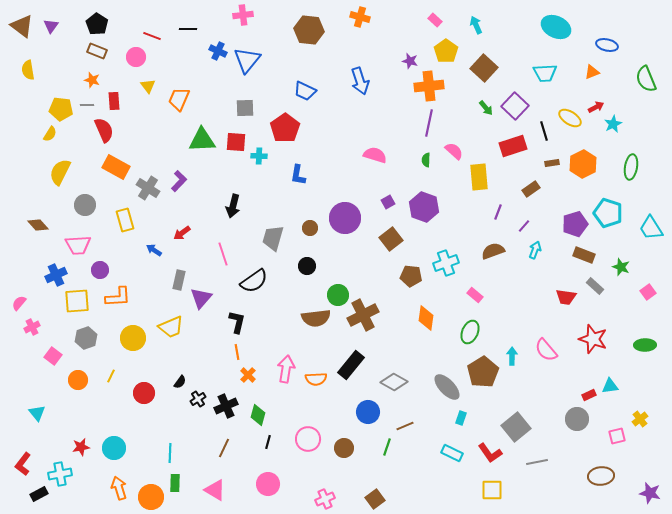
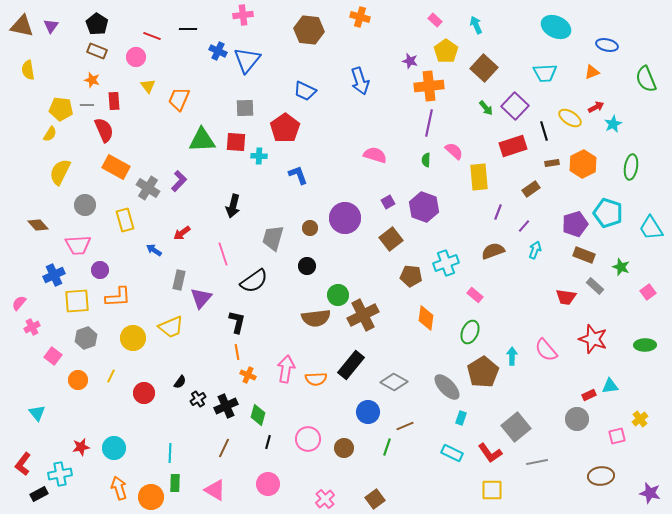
brown triangle at (22, 26): rotated 25 degrees counterclockwise
blue L-shape at (298, 175): rotated 150 degrees clockwise
blue cross at (56, 275): moved 2 px left
orange cross at (248, 375): rotated 21 degrees counterclockwise
pink cross at (325, 499): rotated 18 degrees counterclockwise
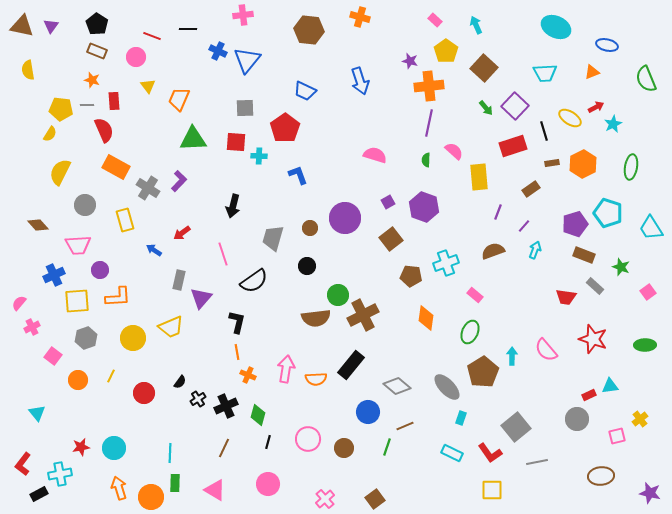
green triangle at (202, 140): moved 9 px left, 1 px up
gray diamond at (394, 382): moved 3 px right, 4 px down; rotated 12 degrees clockwise
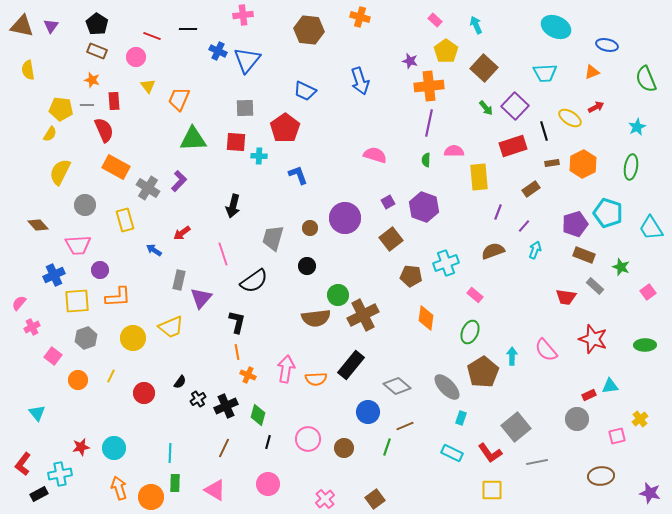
cyan star at (613, 124): moved 24 px right, 3 px down
pink semicircle at (454, 151): rotated 42 degrees counterclockwise
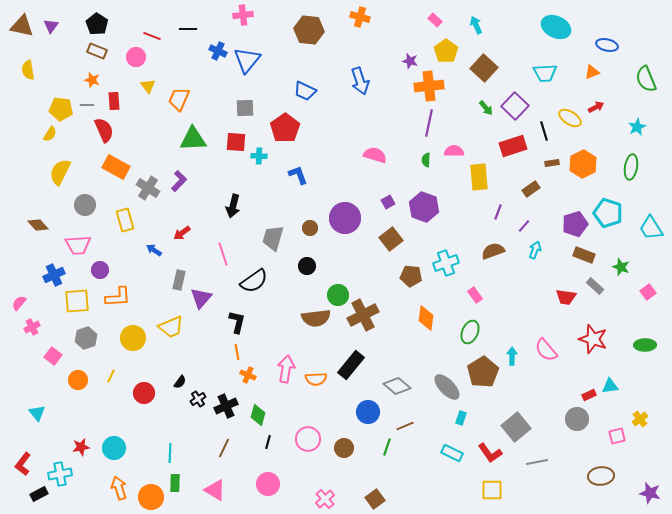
pink rectangle at (475, 295): rotated 14 degrees clockwise
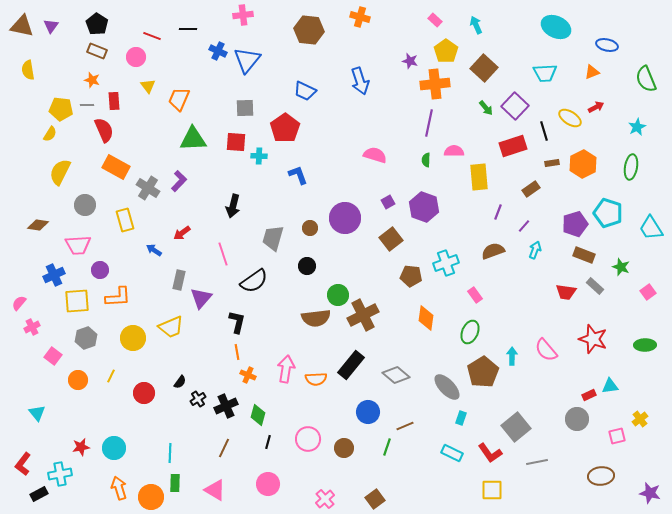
orange cross at (429, 86): moved 6 px right, 2 px up
brown diamond at (38, 225): rotated 40 degrees counterclockwise
red trapezoid at (566, 297): moved 5 px up
gray diamond at (397, 386): moved 1 px left, 11 px up
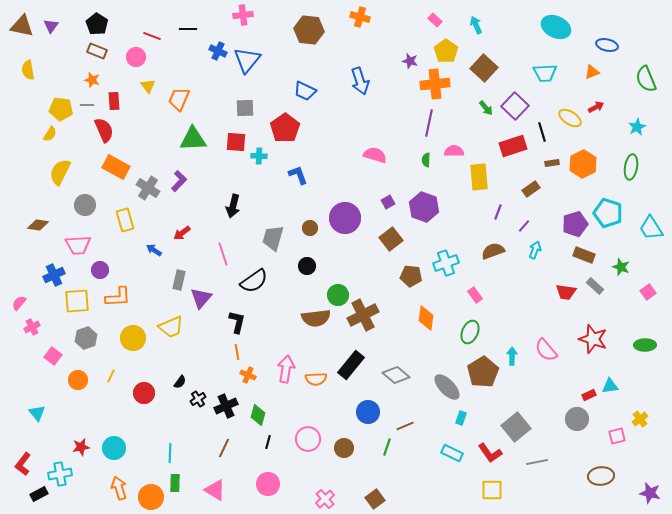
black line at (544, 131): moved 2 px left, 1 px down
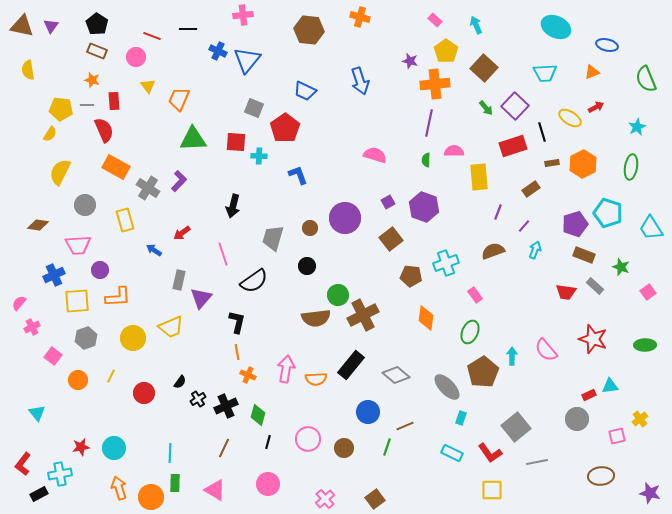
gray square at (245, 108): moved 9 px right; rotated 24 degrees clockwise
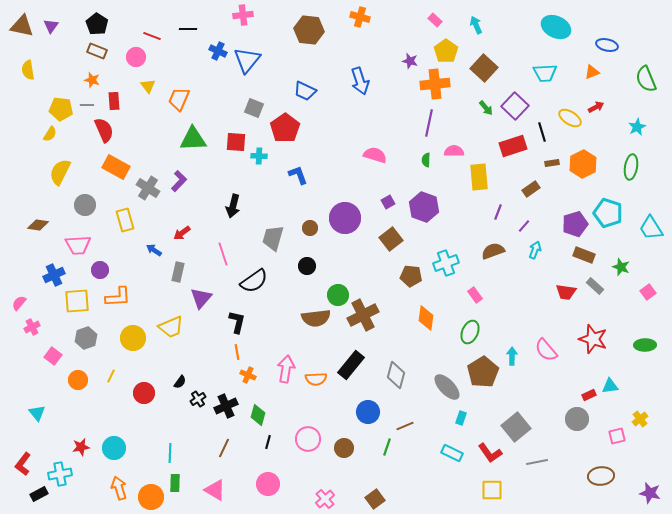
gray rectangle at (179, 280): moved 1 px left, 8 px up
gray diamond at (396, 375): rotated 64 degrees clockwise
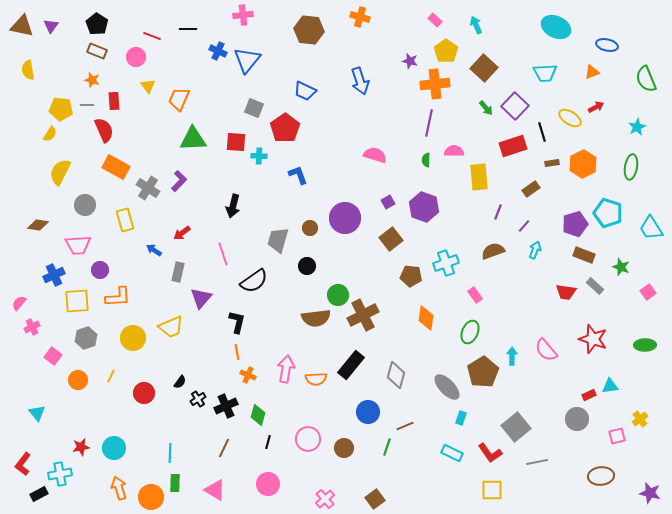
gray trapezoid at (273, 238): moved 5 px right, 2 px down
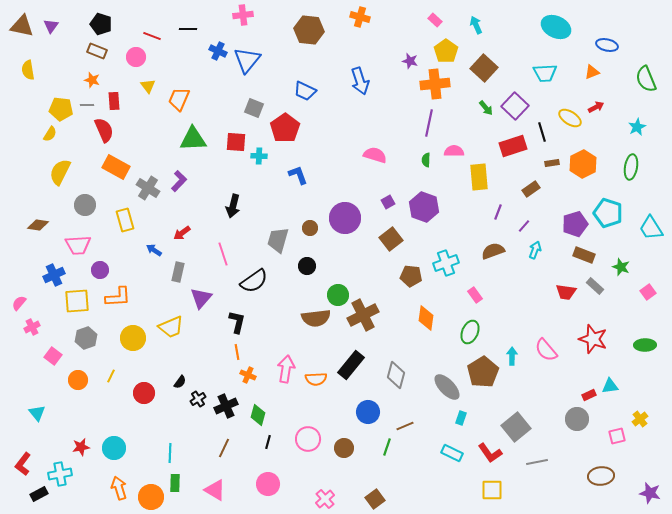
black pentagon at (97, 24): moved 4 px right; rotated 15 degrees counterclockwise
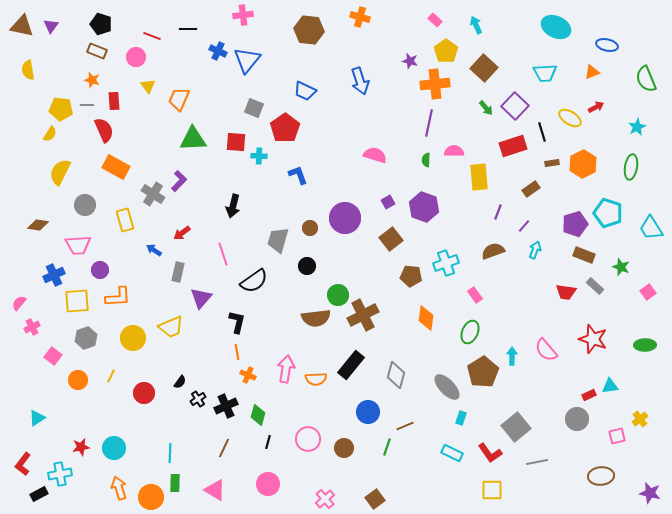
gray cross at (148, 188): moved 5 px right, 6 px down
cyan triangle at (37, 413): moved 5 px down; rotated 36 degrees clockwise
